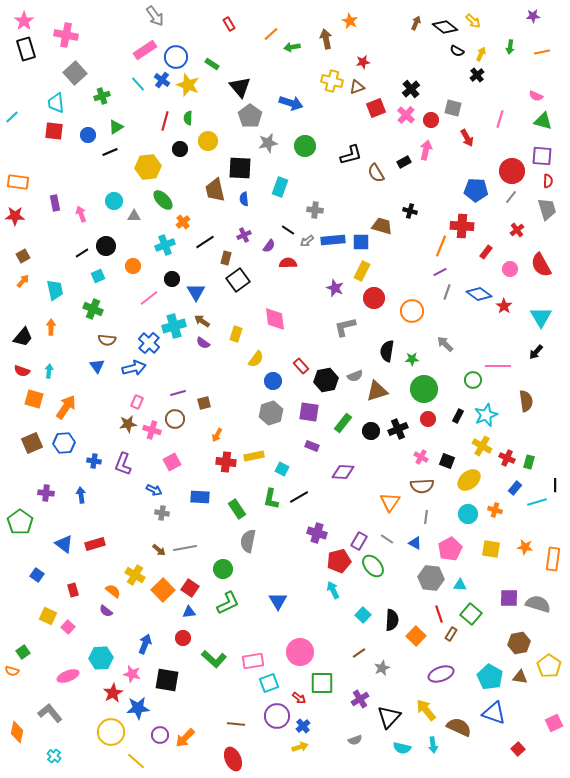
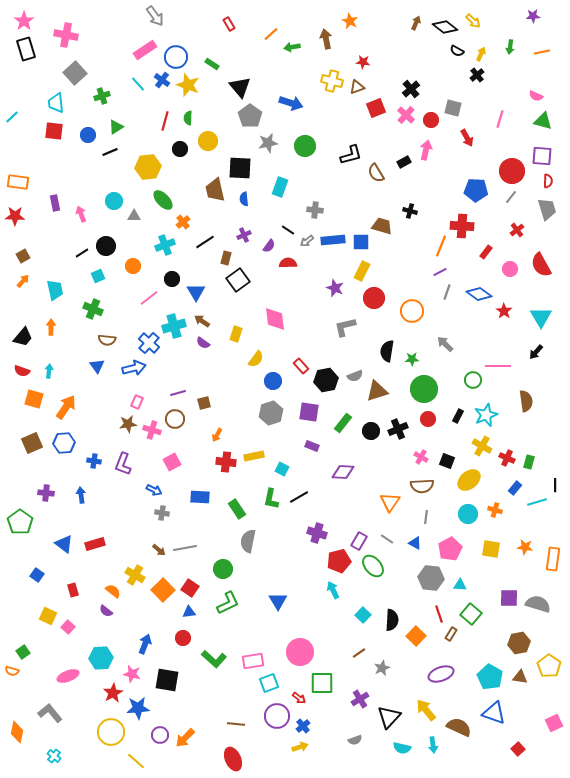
red star at (363, 62): rotated 16 degrees clockwise
red star at (504, 306): moved 5 px down
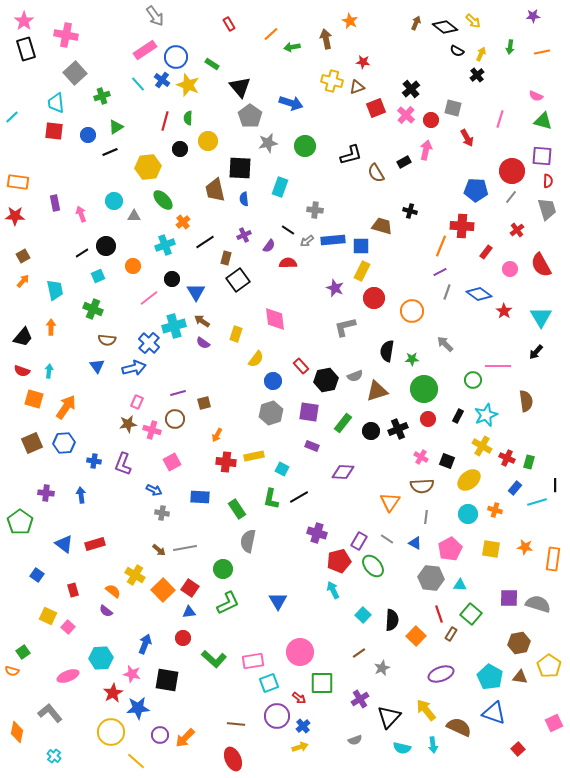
blue square at (361, 242): moved 4 px down
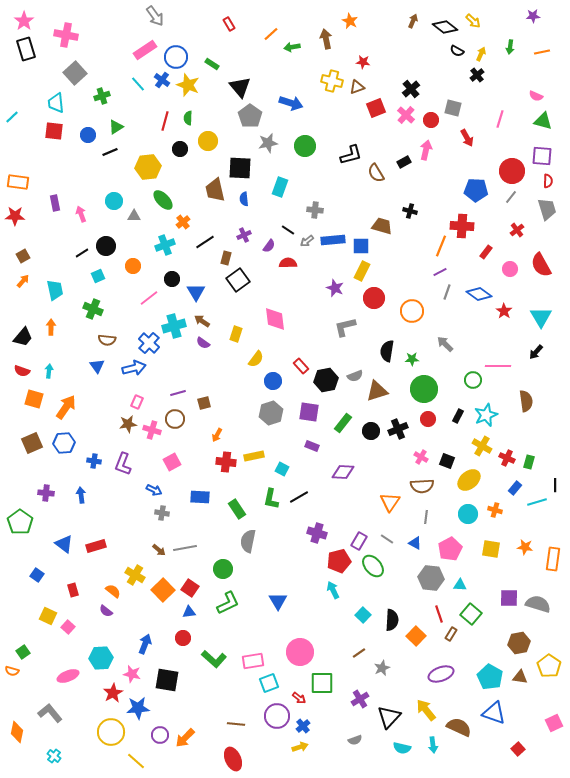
brown arrow at (416, 23): moved 3 px left, 2 px up
red rectangle at (95, 544): moved 1 px right, 2 px down
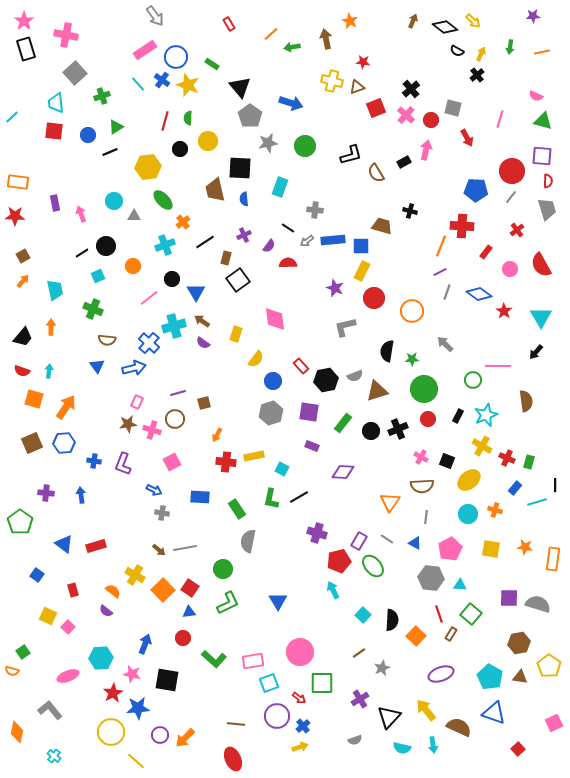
black line at (288, 230): moved 2 px up
gray L-shape at (50, 713): moved 3 px up
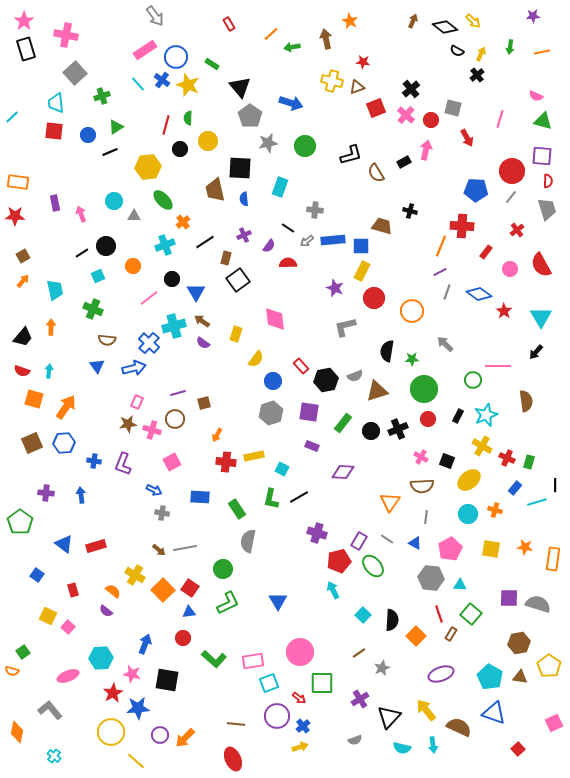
red line at (165, 121): moved 1 px right, 4 px down
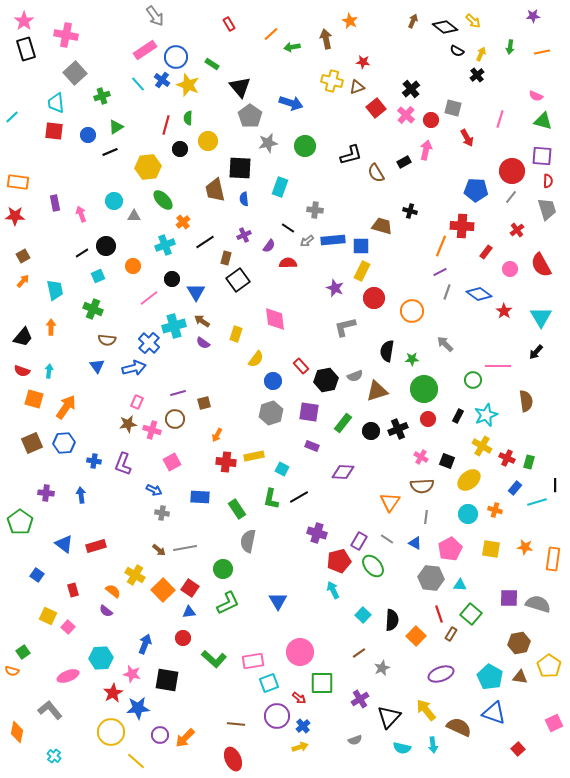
red square at (376, 108): rotated 18 degrees counterclockwise
